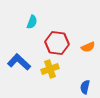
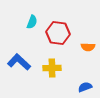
red hexagon: moved 1 px right, 10 px up
orange semicircle: rotated 24 degrees clockwise
yellow cross: moved 2 px right, 1 px up; rotated 18 degrees clockwise
blue semicircle: rotated 56 degrees clockwise
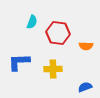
orange semicircle: moved 2 px left, 1 px up
blue L-shape: rotated 45 degrees counterclockwise
yellow cross: moved 1 px right, 1 px down
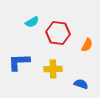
cyan semicircle: rotated 40 degrees clockwise
orange semicircle: moved 1 px right, 1 px up; rotated 64 degrees counterclockwise
blue semicircle: moved 4 px left, 3 px up; rotated 40 degrees clockwise
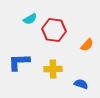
cyan semicircle: moved 2 px left, 3 px up
red hexagon: moved 4 px left, 3 px up
orange semicircle: rotated 16 degrees clockwise
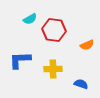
orange semicircle: rotated 24 degrees clockwise
blue L-shape: moved 1 px right, 2 px up
